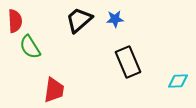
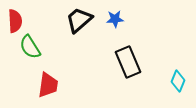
cyan diamond: rotated 65 degrees counterclockwise
red trapezoid: moved 6 px left, 5 px up
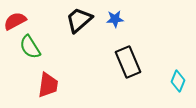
red semicircle: rotated 115 degrees counterclockwise
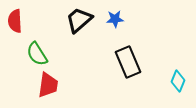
red semicircle: rotated 65 degrees counterclockwise
green semicircle: moved 7 px right, 7 px down
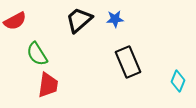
red semicircle: rotated 115 degrees counterclockwise
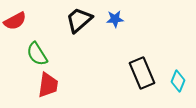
black rectangle: moved 14 px right, 11 px down
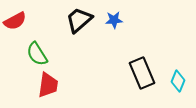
blue star: moved 1 px left, 1 px down
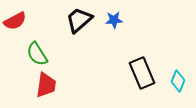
red trapezoid: moved 2 px left
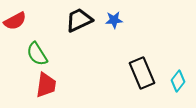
black trapezoid: rotated 16 degrees clockwise
cyan diamond: rotated 15 degrees clockwise
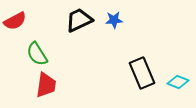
cyan diamond: moved 1 px down; rotated 75 degrees clockwise
